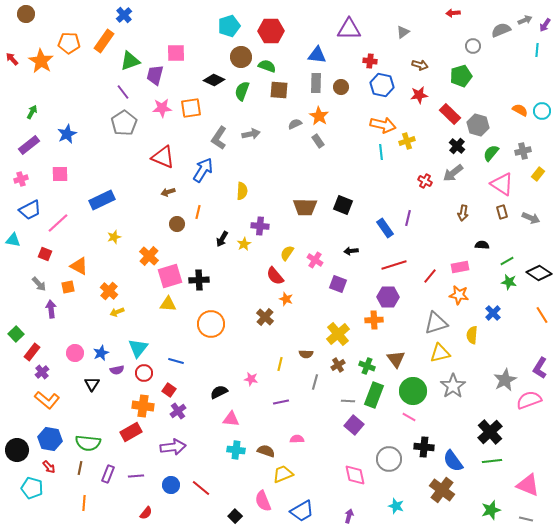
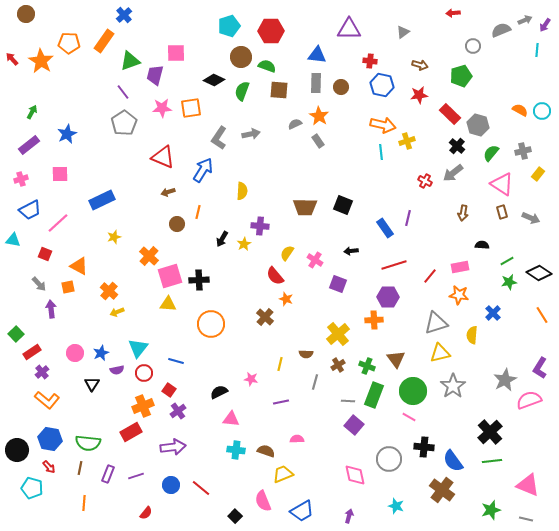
green star at (509, 282): rotated 21 degrees counterclockwise
red rectangle at (32, 352): rotated 18 degrees clockwise
orange cross at (143, 406): rotated 30 degrees counterclockwise
purple line at (136, 476): rotated 14 degrees counterclockwise
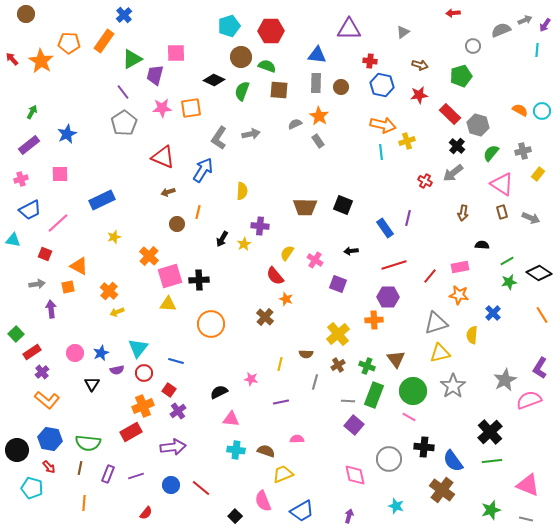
green triangle at (130, 61): moved 2 px right, 2 px up; rotated 10 degrees counterclockwise
gray arrow at (39, 284): moved 2 px left; rotated 56 degrees counterclockwise
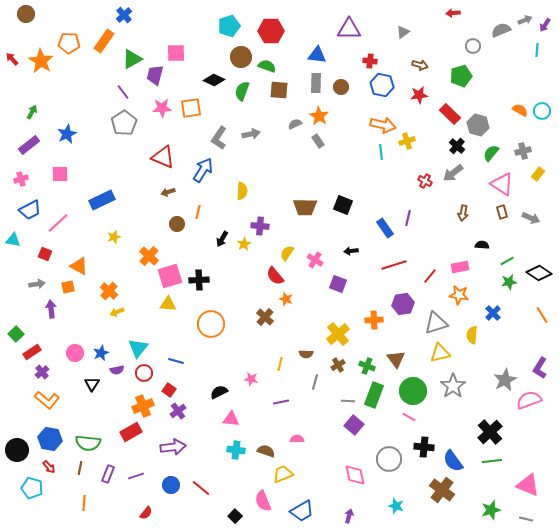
purple hexagon at (388, 297): moved 15 px right, 7 px down; rotated 10 degrees counterclockwise
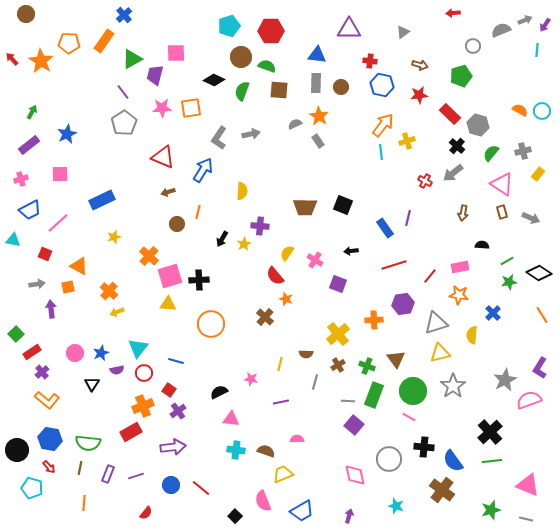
orange arrow at (383, 125): rotated 65 degrees counterclockwise
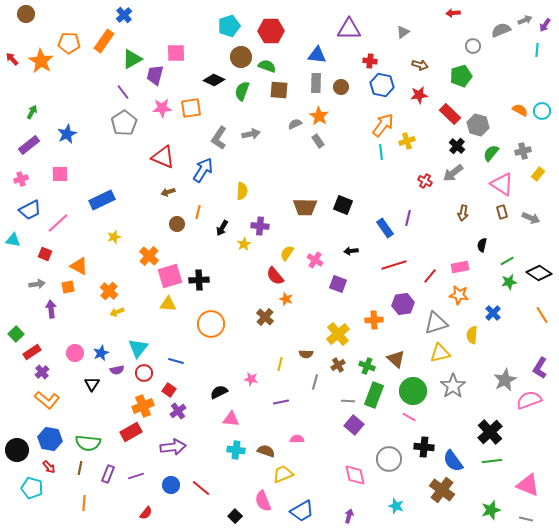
black arrow at (222, 239): moved 11 px up
black semicircle at (482, 245): rotated 80 degrees counterclockwise
brown triangle at (396, 359): rotated 12 degrees counterclockwise
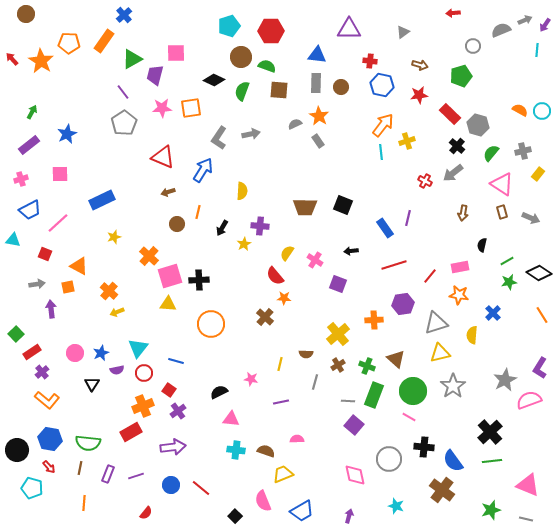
orange star at (286, 299): moved 2 px left, 1 px up; rotated 16 degrees counterclockwise
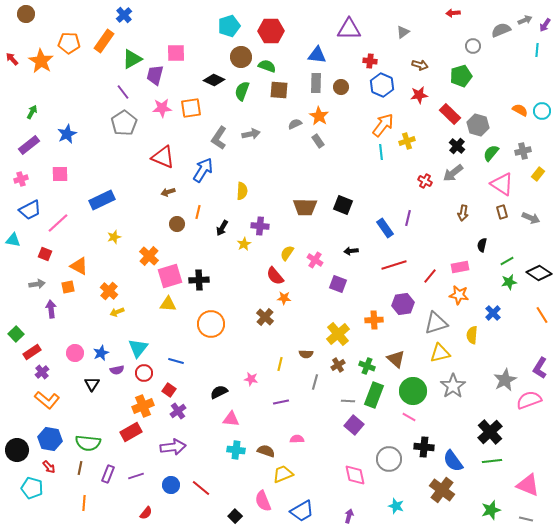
blue hexagon at (382, 85): rotated 10 degrees clockwise
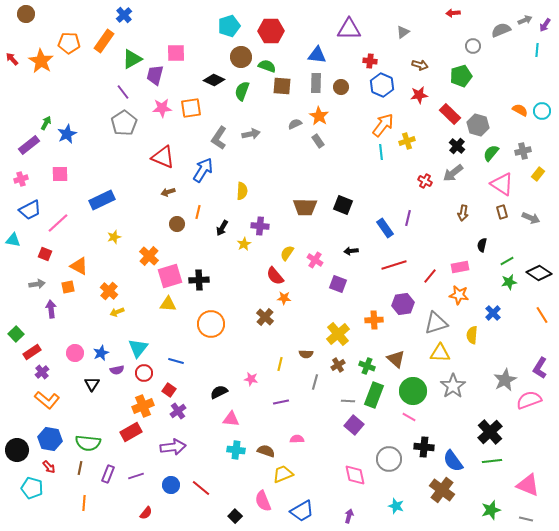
brown square at (279, 90): moved 3 px right, 4 px up
green arrow at (32, 112): moved 14 px right, 11 px down
yellow triangle at (440, 353): rotated 15 degrees clockwise
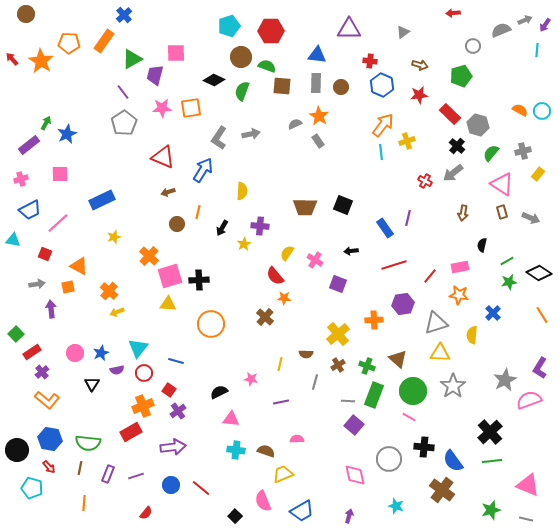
brown triangle at (396, 359): moved 2 px right
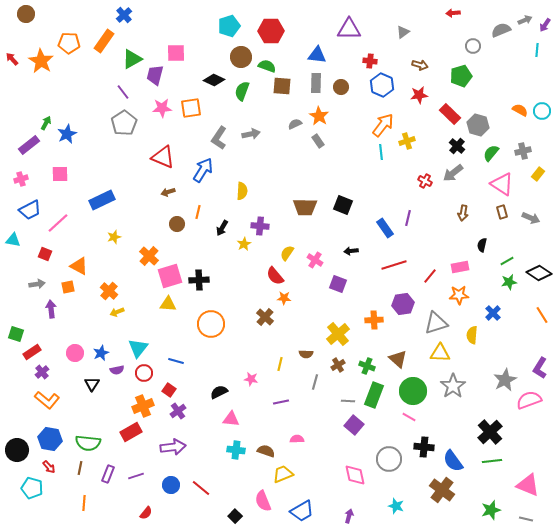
orange star at (459, 295): rotated 12 degrees counterclockwise
green square at (16, 334): rotated 28 degrees counterclockwise
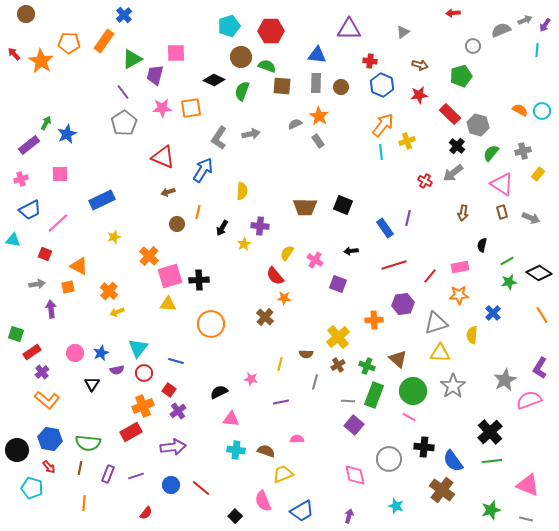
red arrow at (12, 59): moved 2 px right, 5 px up
yellow cross at (338, 334): moved 3 px down
